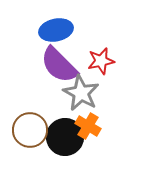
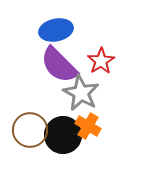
red star: rotated 20 degrees counterclockwise
black circle: moved 2 px left, 2 px up
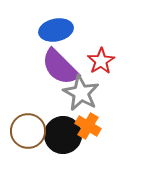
purple semicircle: moved 1 px right, 2 px down
brown circle: moved 2 px left, 1 px down
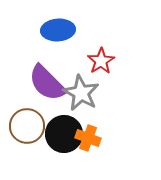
blue ellipse: moved 2 px right; rotated 8 degrees clockwise
purple semicircle: moved 13 px left, 16 px down
orange cross: moved 12 px down; rotated 10 degrees counterclockwise
brown circle: moved 1 px left, 5 px up
black circle: moved 1 px right, 1 px up
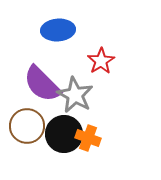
purple semicircle: moved 5 px left, 1 px down
gray star: moved 6 px left, 2 px down
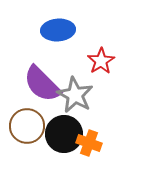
orange cross: moved 1 px right, 5 px down
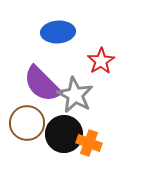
blue ellipse: moved 2 px down
brown circle: moved 3 px up
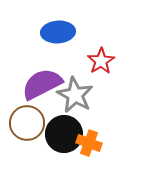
purple semicircle: rotated 108 degrees clockwise
